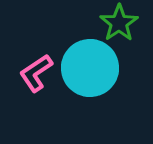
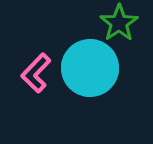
pink L-shape: rotated 12 degrees counterclockwise
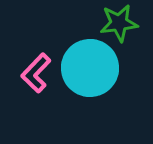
green star: rotated 27 degrees clockwise
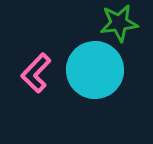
cyan circle: moved 5 px right, 2 px down
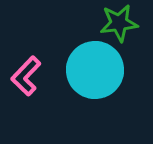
pink L-shape: moved 10 px left, 3 px down
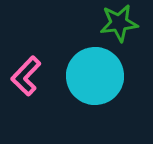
cyan circle: moved 6 px down
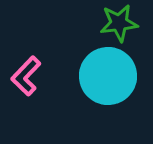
cyan circle: moved 13 px right
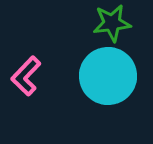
green star: moved 7 px left
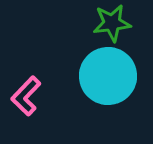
pink L-shape: moved 20 px down
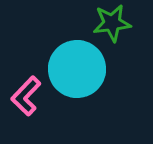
cyan circle: moved 31 px left, 7 px up
